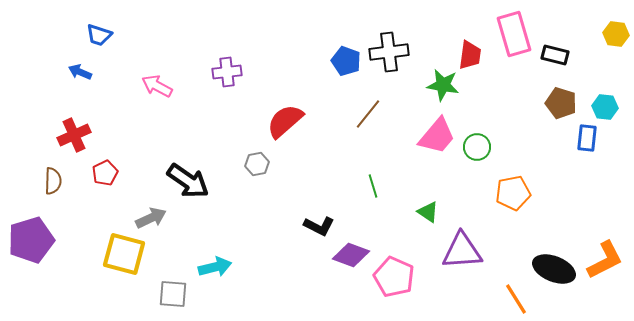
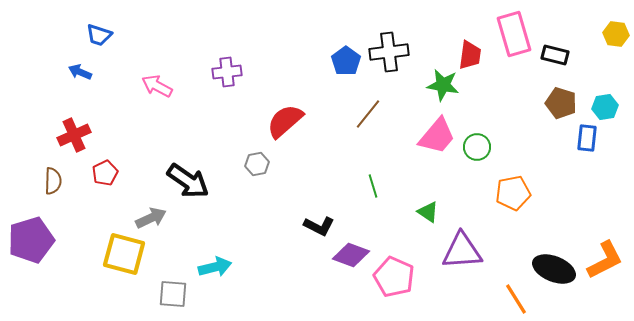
blue pentagon: rotated 16 degrees clockwise
cyan hexagon: rotated 15 degrees counterclockwise
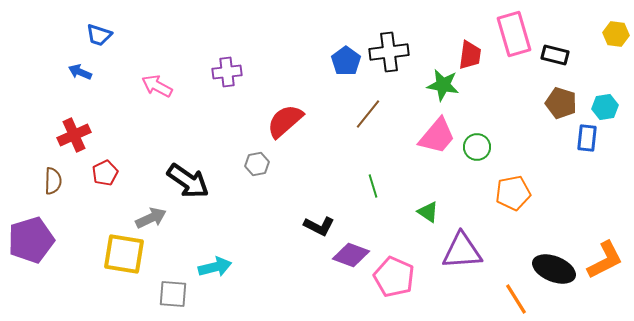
yellow square: rotated 6 degrees counterclockwise
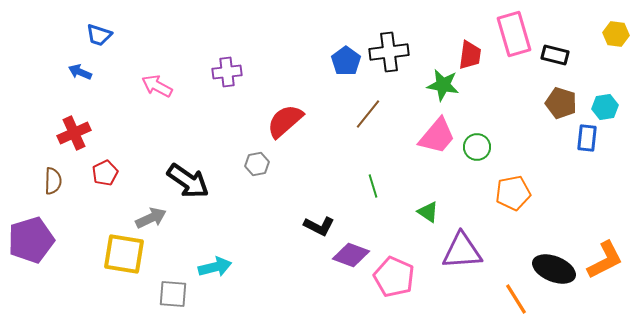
red cross: moved 2 px up
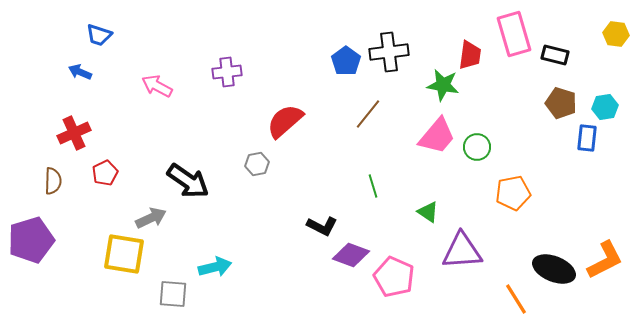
black L-shape: moved 3 px right
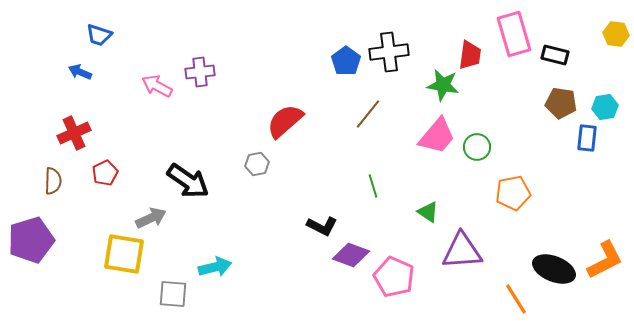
purple cross: moved 27 px left
brown pentagon: rotated 8 degrees counterclockwise
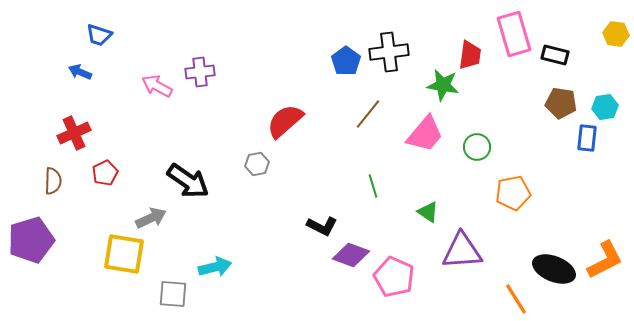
pink trapezoid: moved 12 px left, 2 px up
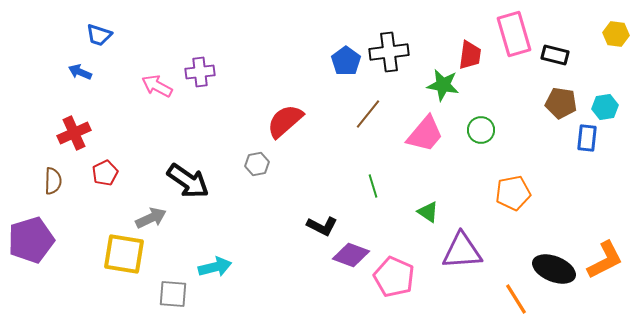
green circle: moved 4 px right, 17 px up
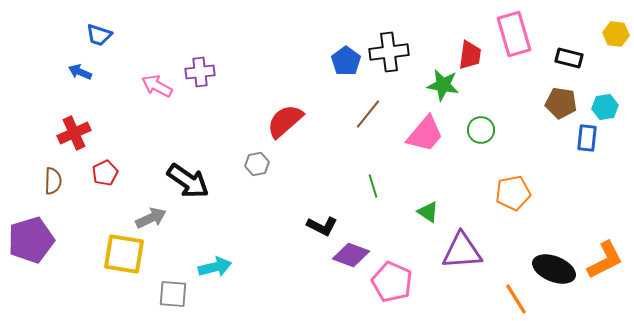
black rectangle: moved 14 px right, 3 px down
pink pentagon: moved 2 px left, 5 px down
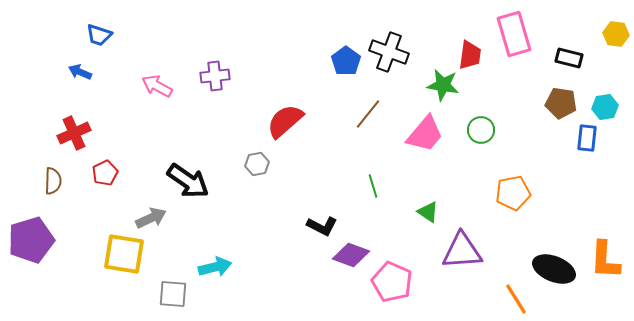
black cross: rotated 27 degrees clockwise
purple cross: moved 15 px right, 4 px down
orange L-shape: rotated 120 degrees clockwise
